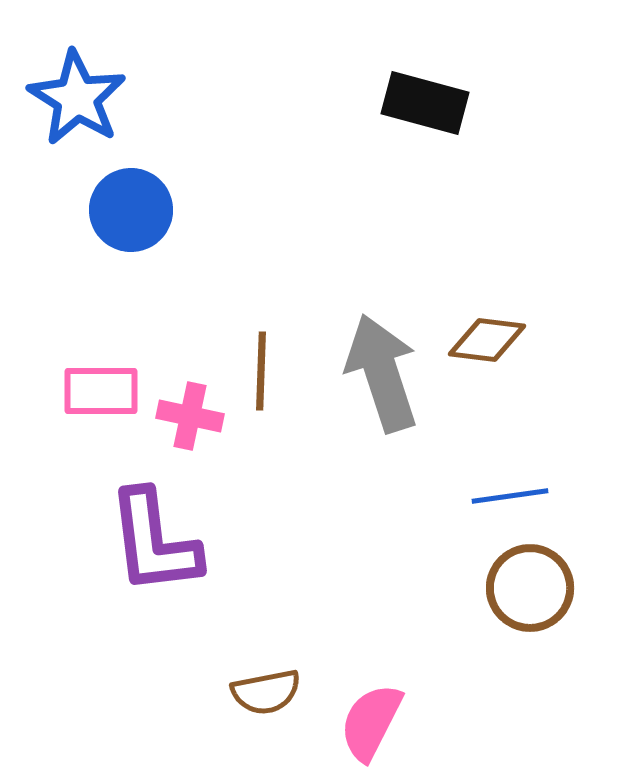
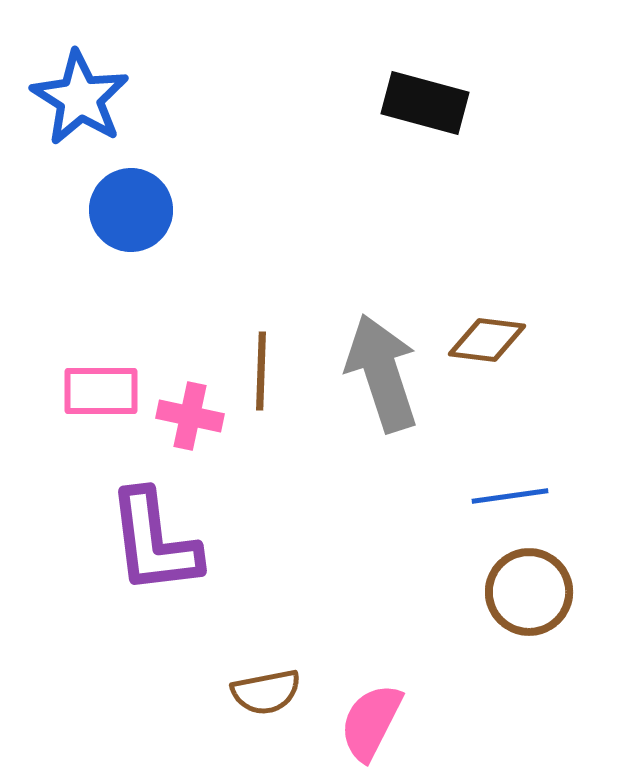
blue star: moved 3 px right
brown circle: moved 1 px left, 4 px down
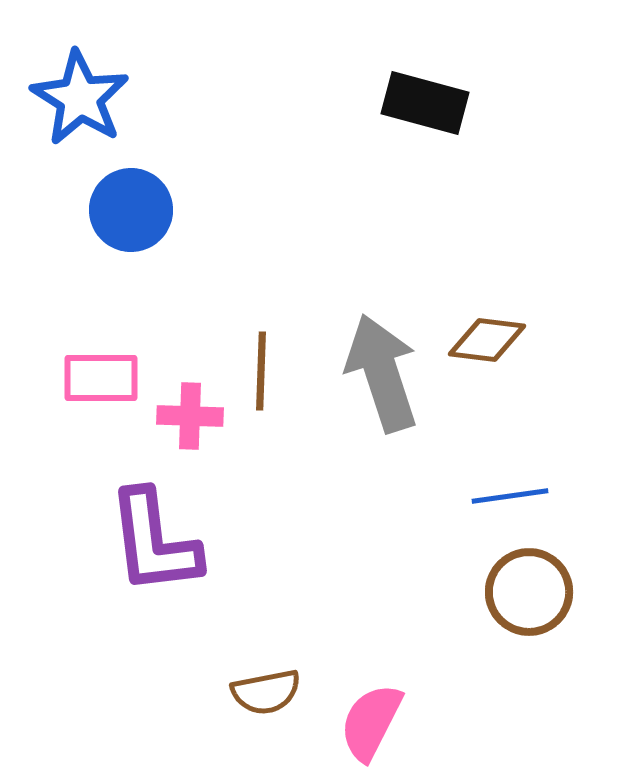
pink rectangle: moved 13 px up
pink cross: rotated 10 degrees counterclockwise
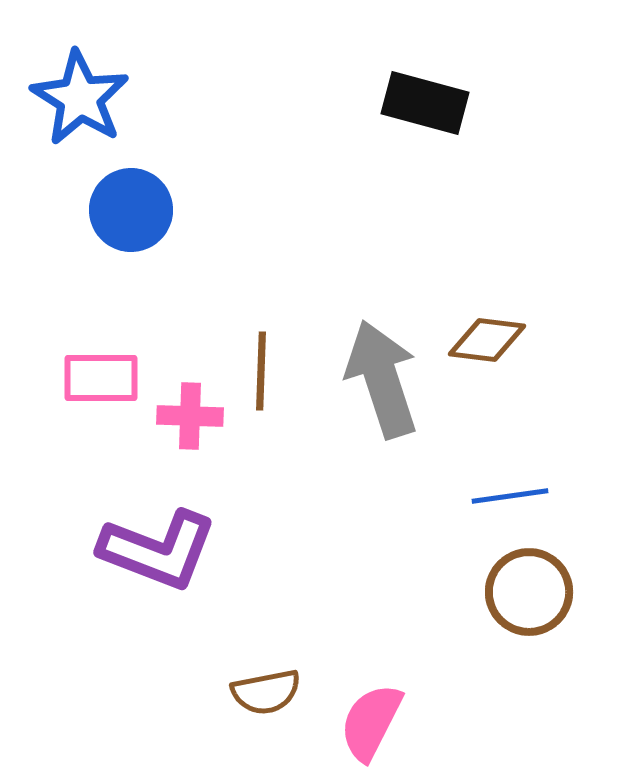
gray arrow: moved 6 px down
purple L-shape: moved 4 px right, 8 px down; rotated 62 degrees counterclockwise
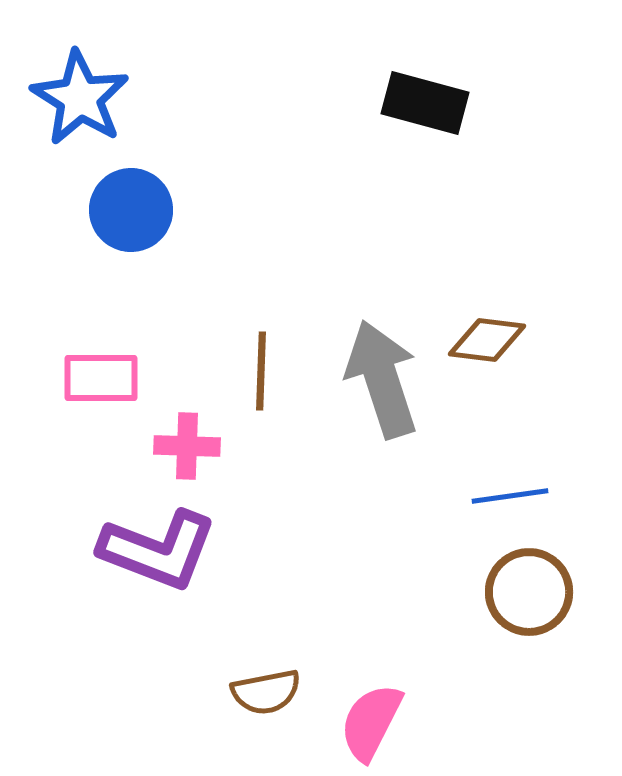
pink cross: moved 3 px left, 30 px down
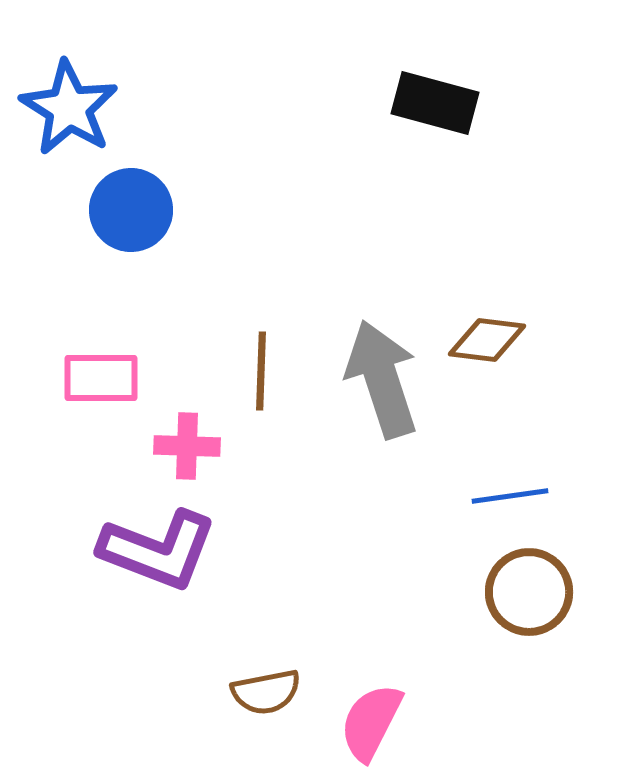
blue star: moved 11 px left, 10 px down
black rectangle: moved 10 px right
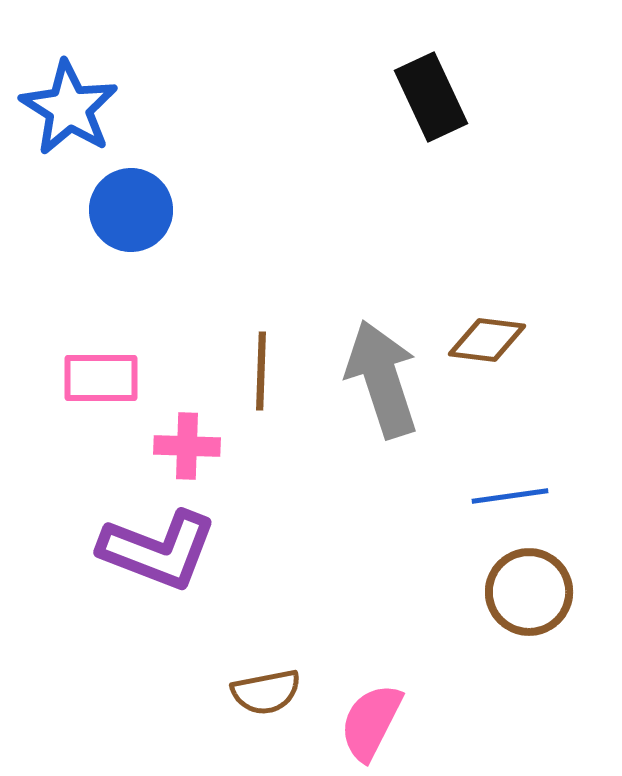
black rectangle: moved 4 px left, 6 px up; rotated 50 degrees clockwise
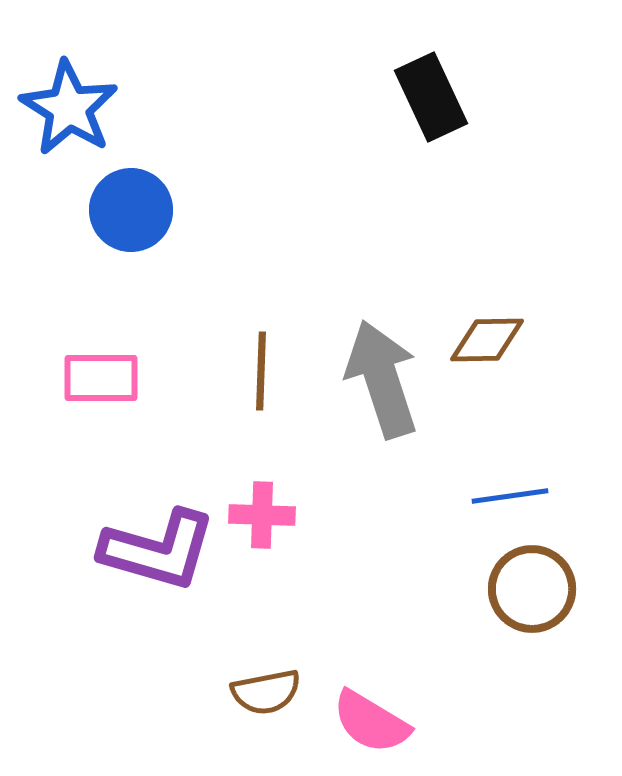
brown diamond: rotated 8 degrees counterclockwise
pink cross: moved 75 px right, 69 px down
purple L-shape: rotated 5 degrees counterclockwise
brown circle: moved 3 px right, 3 px up
pink semicircle: rotated 86 degrees counterclockwise
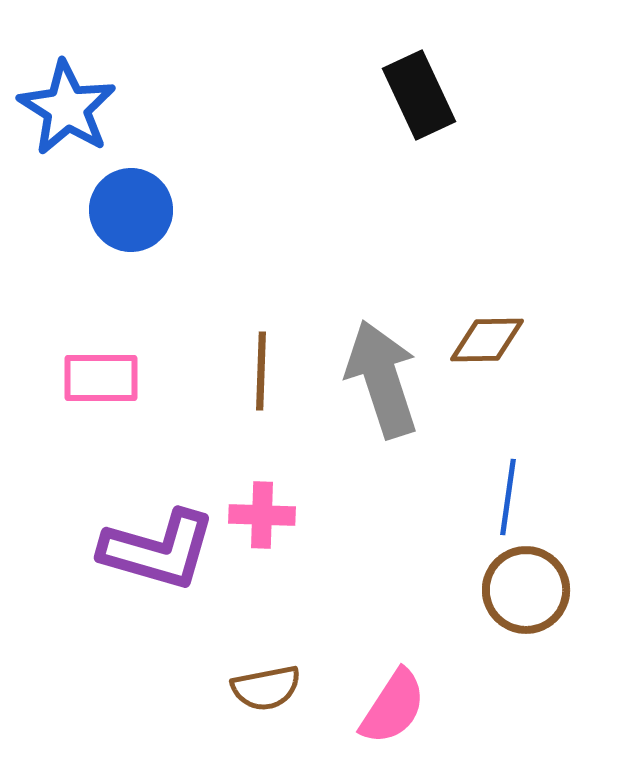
black rectangle: moved 12 px left, 2 px up
blue star: moved 2 px left
blue line: moved 2 px left, 1 px down; rotated 74 degrees counterclockwise
brown circle: moved 6 px left, 1 px down
brown semicircle: moved 4 px up
pink semicircle: moved 22 px right, 15 px up; rotated 88 degrees counterclockwise
